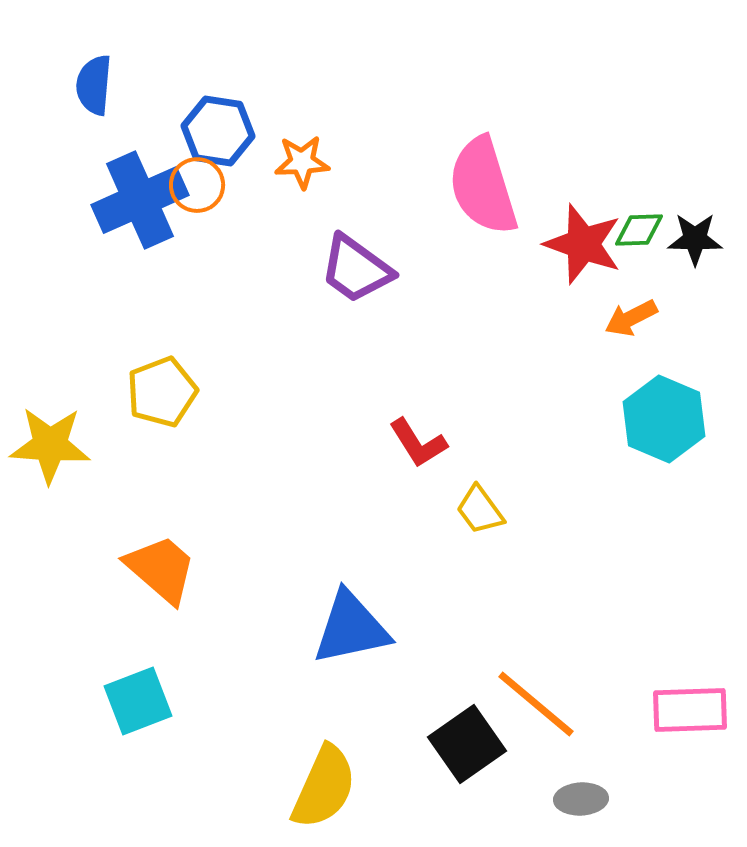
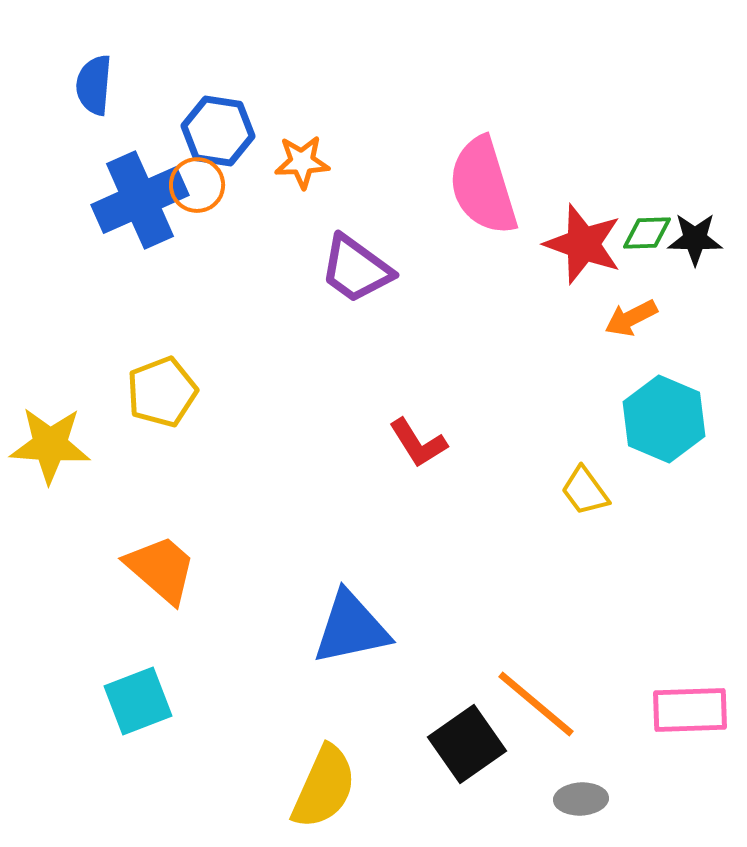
green diamond: moved 8 px right, 3 px down
yellow trapezoid: moved 105 px right, 19 px up
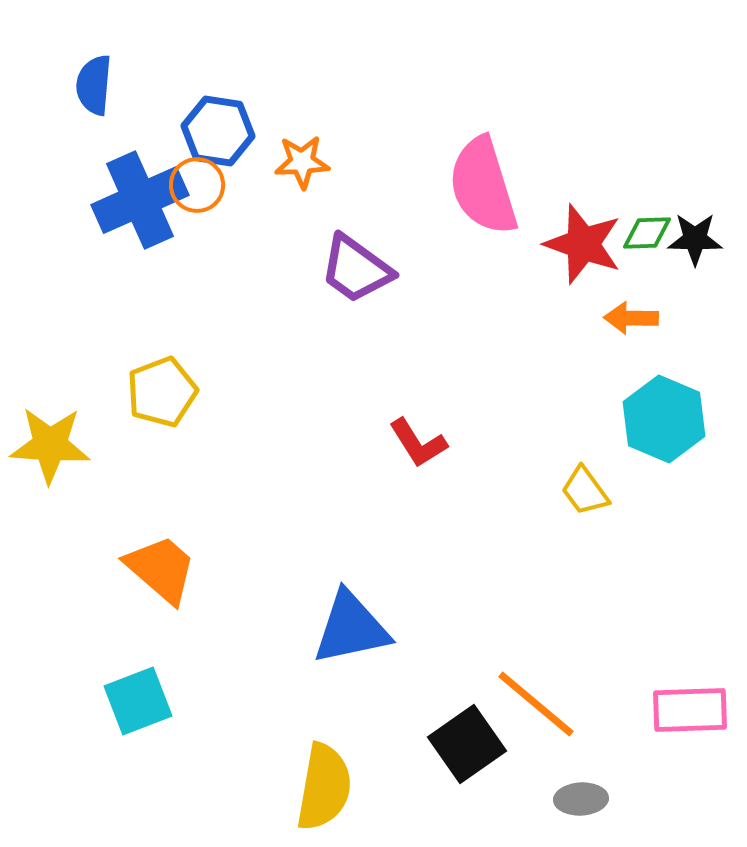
orange arrow: rotated 28 degrees clockwise
yellow semicircle: rotated 14 degrees counterclockwise
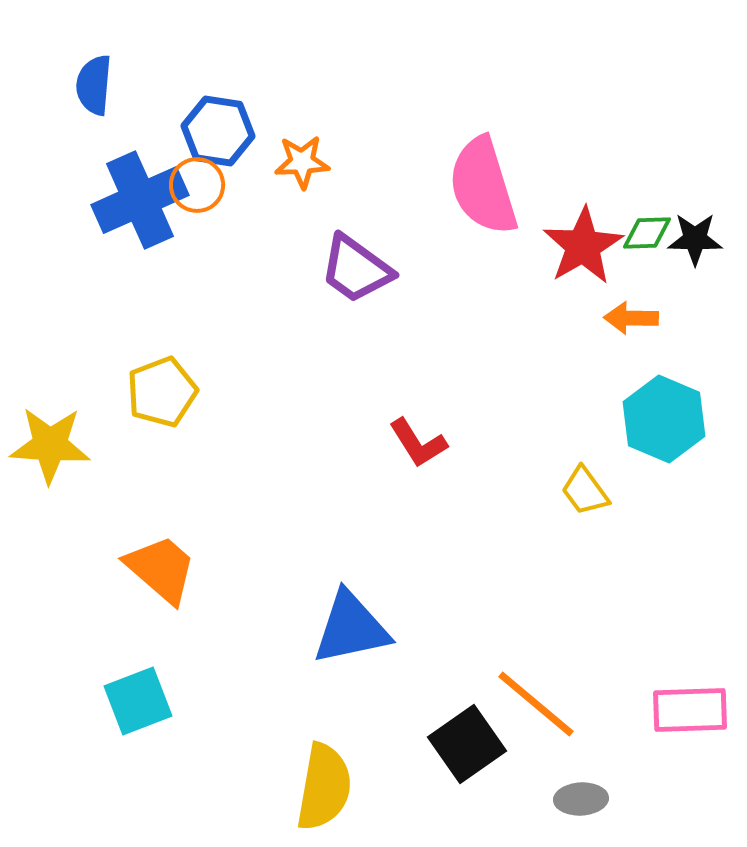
red star: moved 2 px down; rotated 22 degrees clockwise
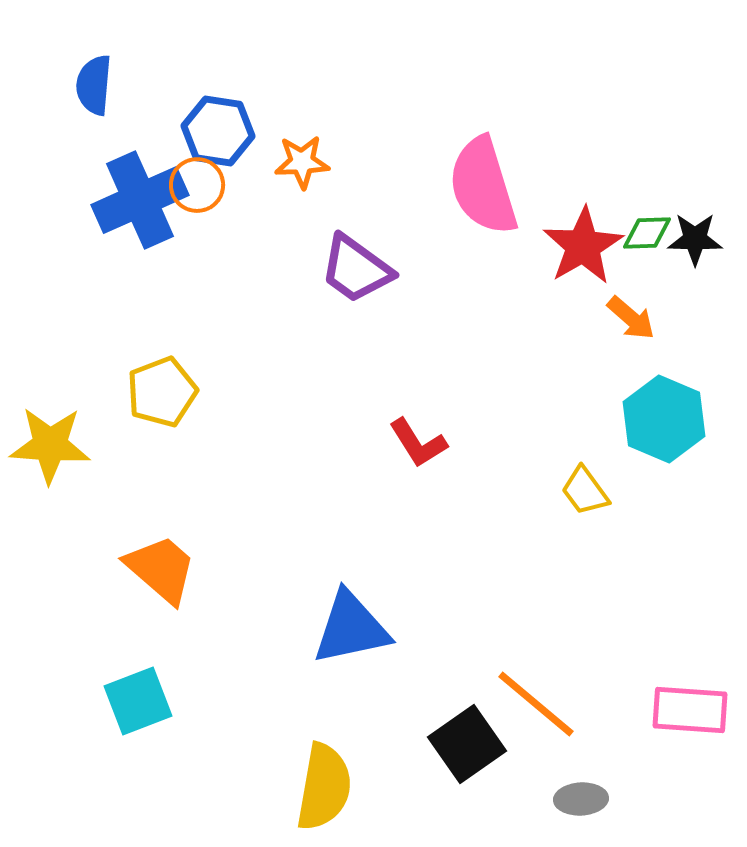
orange arrow: rotated 140 degrees counterclockwise
pink rectangle: rotated 6 degrees clockwise
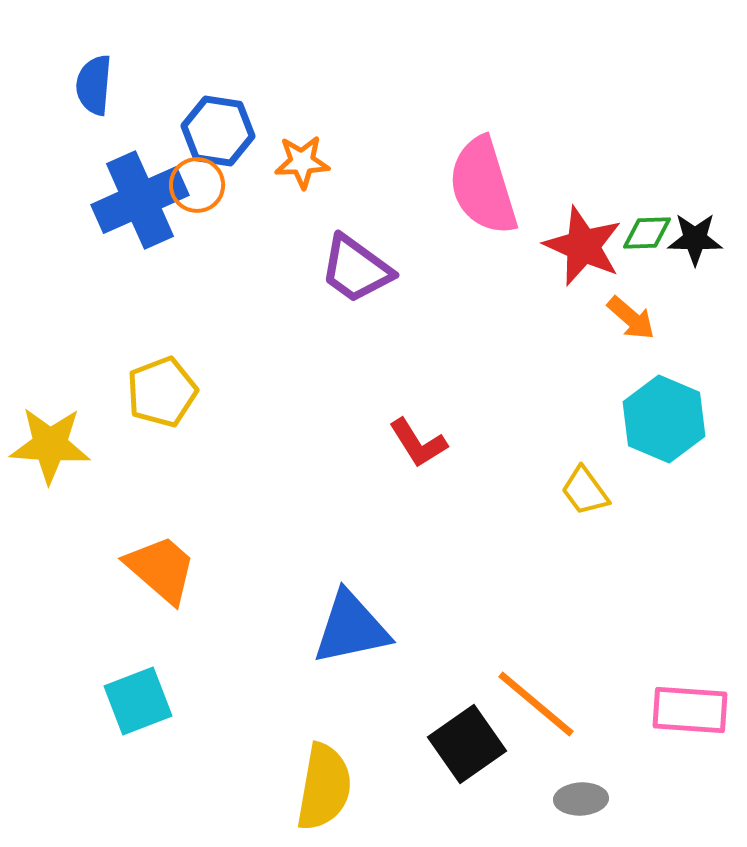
red star: rotated 18 degrees counterclockwise
